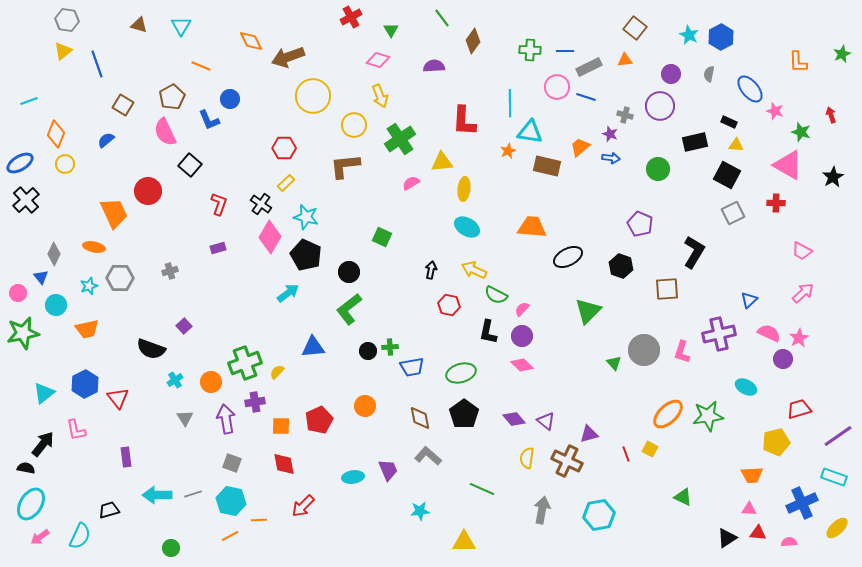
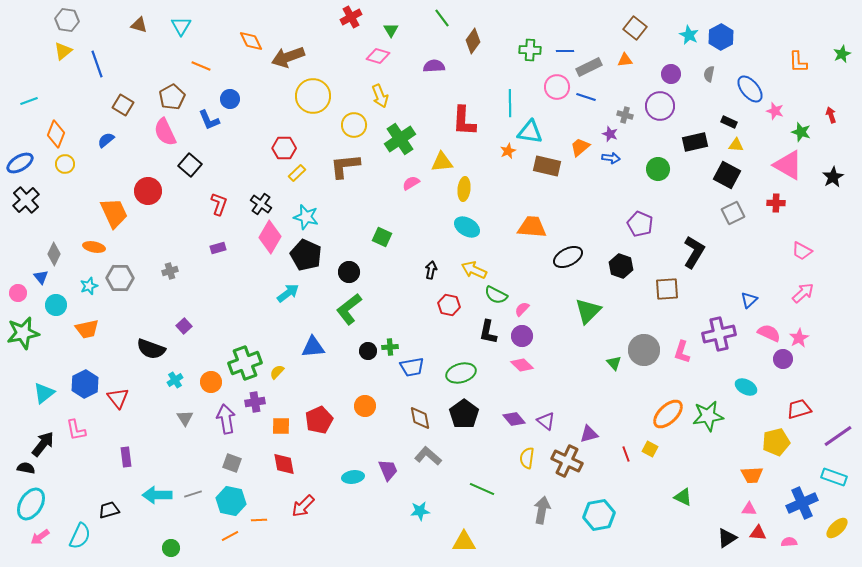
pink diamond at (378, 60): moved 4 px up
yellow rectangle at (286, 183): moved 11 px right, 10 px up
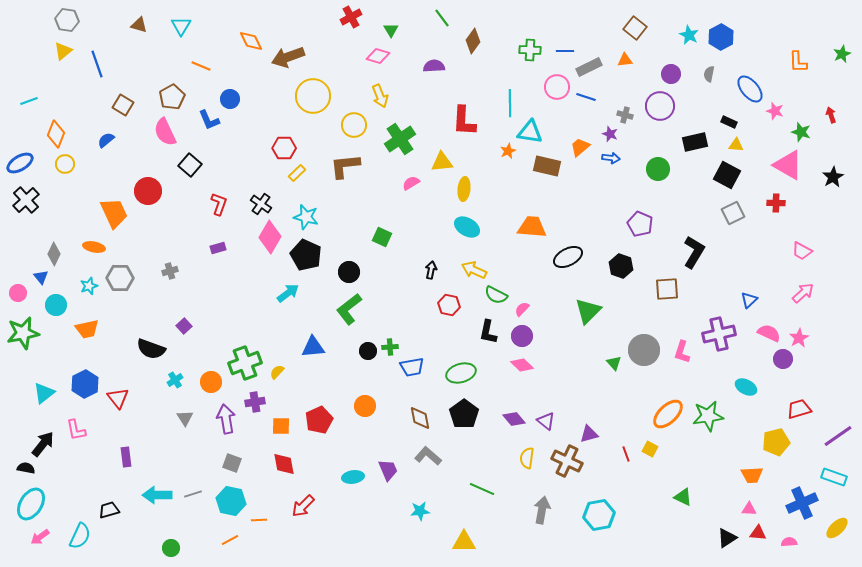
orange line at (230, 536): moved 4 px down
